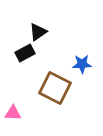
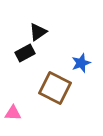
blue star: moved 1 px left, 1 px up; rotated 18 degrees counterclockwise
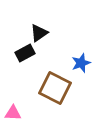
black triangle: moved 1 px right, 1 px down
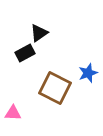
blue star: moved 7 px right, 10 px down
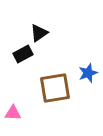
black rectangle: moved 2 px left, 1 px down
brown square: rotated 36 degrees counterclockwise
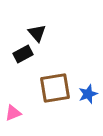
black triangle: moved 2 px left; rotated 36 degrees counterclockwise
blue star: moved 21 px down
pink triangle: rotated 24 degrees counterclockwise
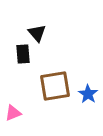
black rectangle: rotated 66 degrees counterclockwise
brown square: moved 2 px up
blue star: rotated 18 degrees counterclockwise
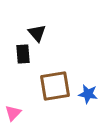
blue star: rotated 24 degrees counterclockwise
pink triangle: rotated 24 degrees counterclockwise
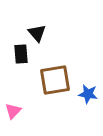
black rectangle: moved 2 px left
brown square: moved 6 px up
pink triangle: moved 2 px up
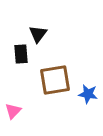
black triangle: moved 1 px right, 1 px down; rotated 18 degrees clockwise
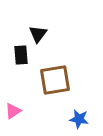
black rectangle: moved 1 px down
blue star: moved 9 px left, 25 px down
pink triangle: rotated 12 degrees clockwise
